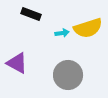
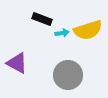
black rectangle: moved 11 px right, 5 px down
yellow semicircle: moved 2 px down
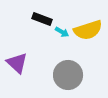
cyan arrow: moved 1 px up; rotated 40 degrees clockwise
purple triangle: rotated 15 degrees clockwise
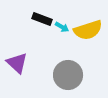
cyan arrow: moved 5 px up
